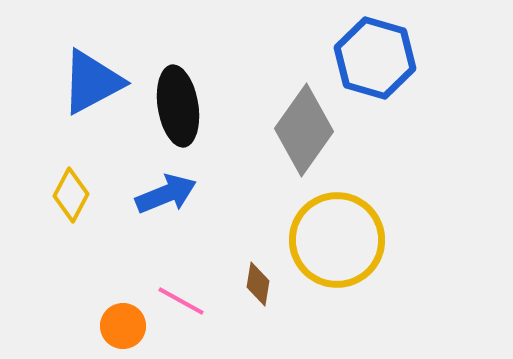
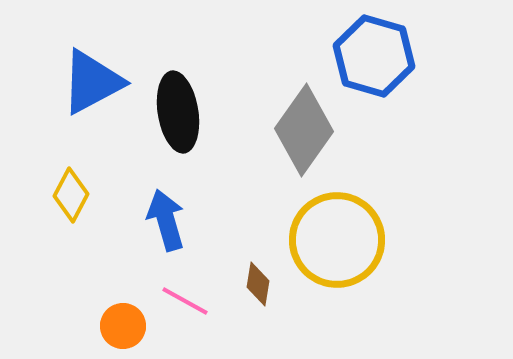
blue hexagon: moved 1 px left, 2 px up
black ellipse: moved 6 px down
blue arrow: moved 26 px down; rotated 84 degrees counterclockwise
pink line: moved 4 px right
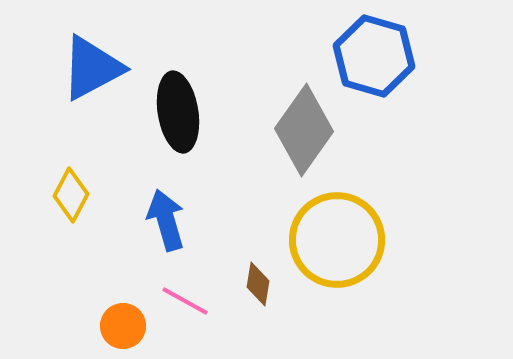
blue triangle: moved 14 px up
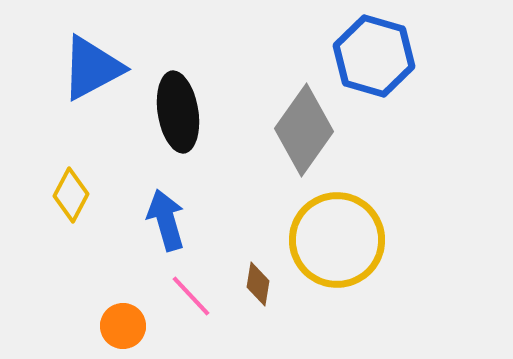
pink line: moved 6 px right, 5 px up; rotated 18 degrees clockwise
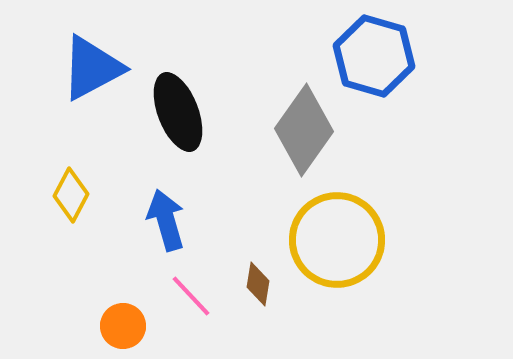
black ellipse: rotated 12 degrees counterclockwise
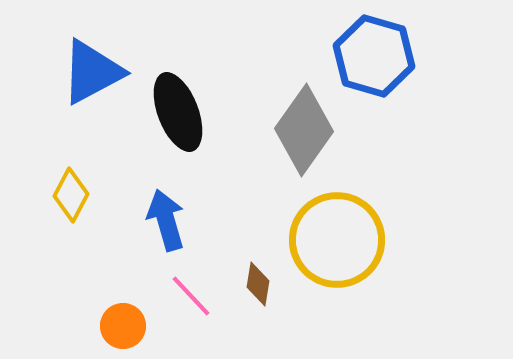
blue triangle: moved 4 px down
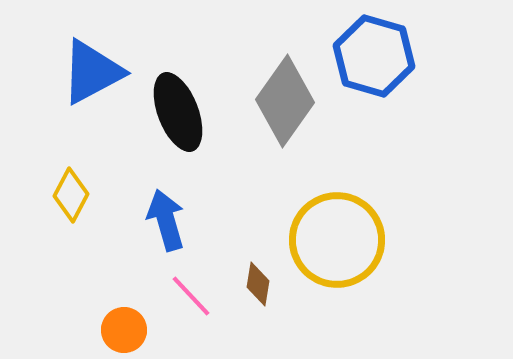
gray diamond: moved 19 px left, 29 px up
orange circle: moved 1 px right, 4 px down
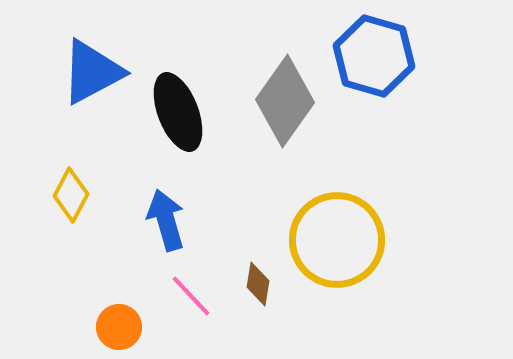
orange circle: moved 5 px left, 3 px up
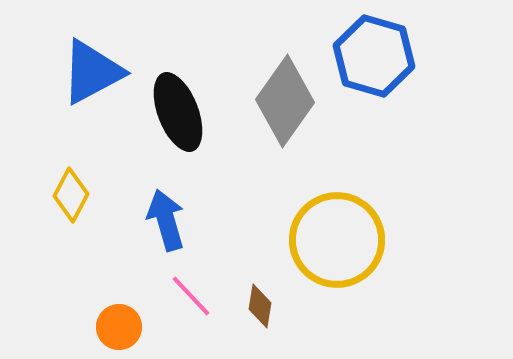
brown diamond: moved 2 px right, 22 px down
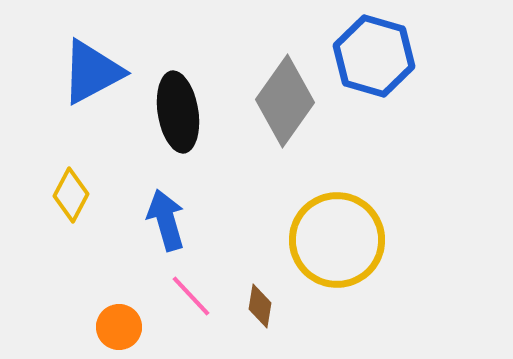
black ellipse: rotated 12 degrees clockwise
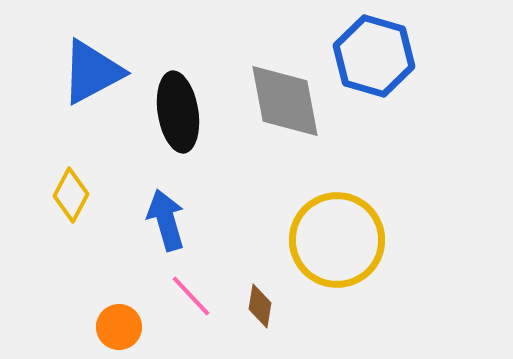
gray diamond: rotated 46 degrees counterclockwise
